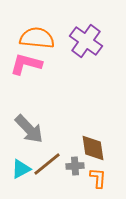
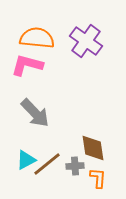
pink L-shape: moved 1 px right, 1 px down
gray arrow: moved 6 px right, 16 px up
cyan triangle: moved 5 px right, 9 px up
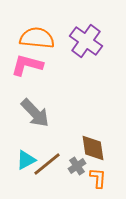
gray cross: moved 2 px right; rotated 30 degrees counterclockwise
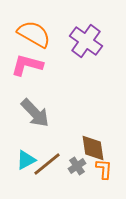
orange semicircle: moved 3 px left, 4 px up; rotated 24 degrees clockwise
orange L-shape: moved 6 px right, 9 px up
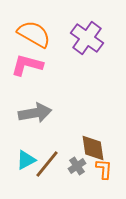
purple cross: moved 1 px right, 3 px up
gray arrow: rotated 56 degrees counterclockwise
brown line: rotated 12 degrees counterclockwise
